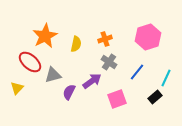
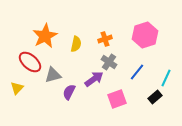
pink hexagon: moved 3 px left, 2 px up
purple arrow: moved 2 px right, 2 px up
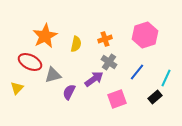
red ellipse: rotated 15 degrees counterclockwise
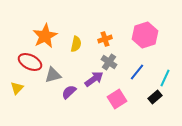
cyan line: moved 1 px left
purple semicircle: rotated 21 degrees clockwise
pink square: rotated 12 degrees counterclockwise
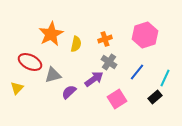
orange star: moved 6 px right, 2 px up
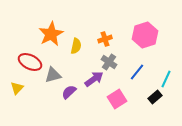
yellow semicircle: moved 2 px down
cyan line: moved 1 px right, 1 px down
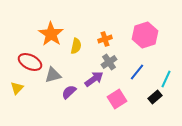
orange star: rotated 10 degrees counterclockwise
gray cross: rotated 21 degrees clockwise
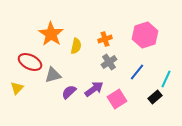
purple arrow: moved 10 px down
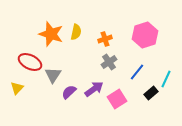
orange star: rotated 15 degrees counterclockwise
yellow semicircle: moved 14 px up
gray triangle: rotated 42 degrees counterclockwise
black rectangle: moved 4 px left, 4 px up
